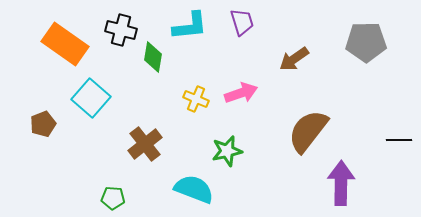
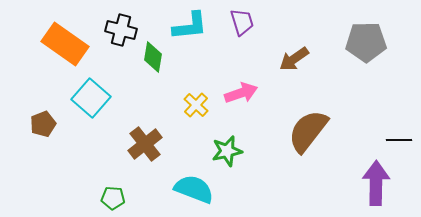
yellow cross: moved 6 px down; rotated 20 degrees clockwise
purple arrow: moved 35 px right
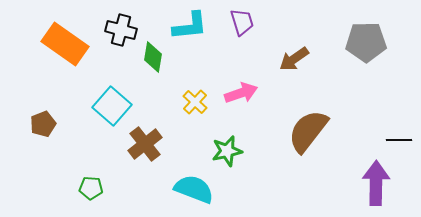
cyan square: moved 21 px right, 8 px down
yellow cross: moved 1 px left, 3 px up
green pentagon: moved 22 px left, 10 px up
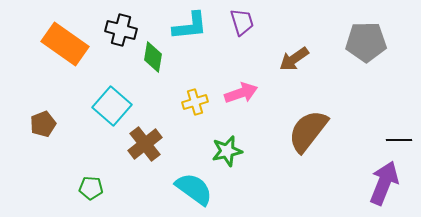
yellow cross: rotated 30 degrees clockwise
purple arrow: moved 8 px right; rotated 21 degrees clockwise
cyan semicircle: rotated 15 degrees clockwise
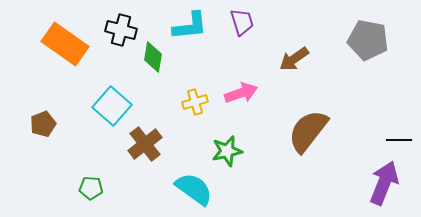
gray pentagon: moved 2 px right, 2 px up; rotated 12 degrees clockwise
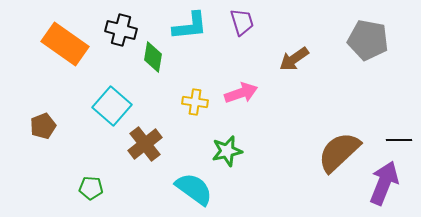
yellow cross: rotated 25 degrees clockwise
brown pentagon: moved 2 px down
brown semicircle: moved 31 px right, 21 px down; rotated 9 degrees clockwise
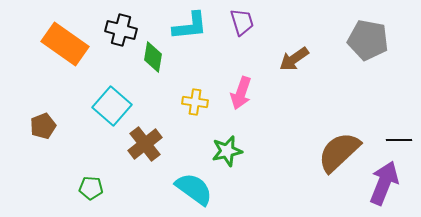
pink arrow: rotated 128 degrees clockwise
